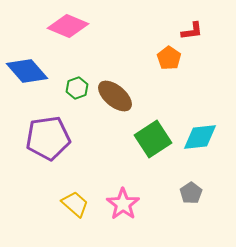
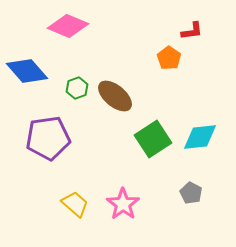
gray pentagon: rotated 10 degrees counterclockwise
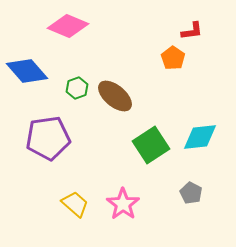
orange pentagon: moved 4 px right
green square: moved 2 px left, 6 px down
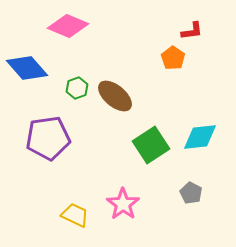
blue diamond: moved 3 px up
yellow trapezoid: moved 11 px down; rotated 16 degrees counterclockwise
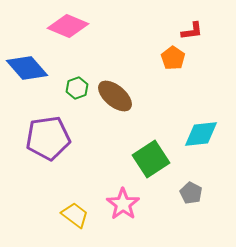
cyan diamond: moved 1 px right, 3 px up
green square: moved 14 px down
yellow trapezoid: rotated 12 degrees clockwise
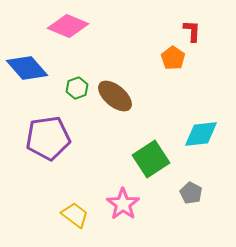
red L-shape: rotated 80 degrees counterclockwise
